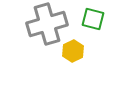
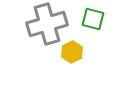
yellow hexagon: moved 1 px left, 1 px down
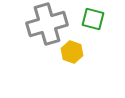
yellow hexagon: rotated 15 degrees counterclockwise
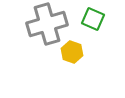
green square: rotated 10 degrees clockwise
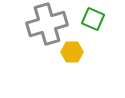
yellow hexagon: rotated 20 degrees counterclockwise
